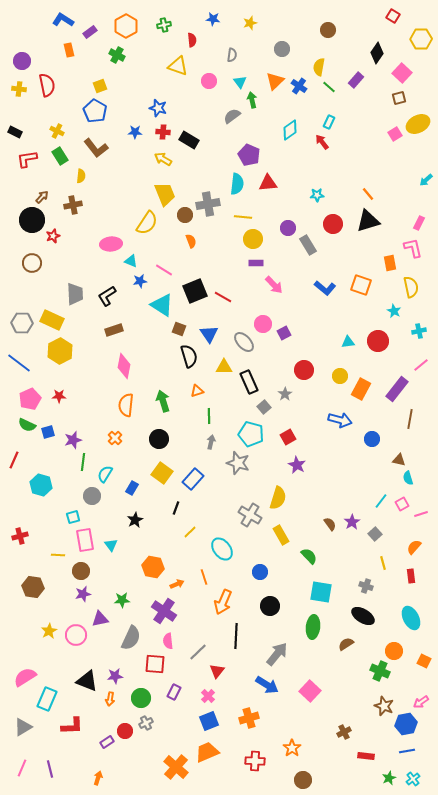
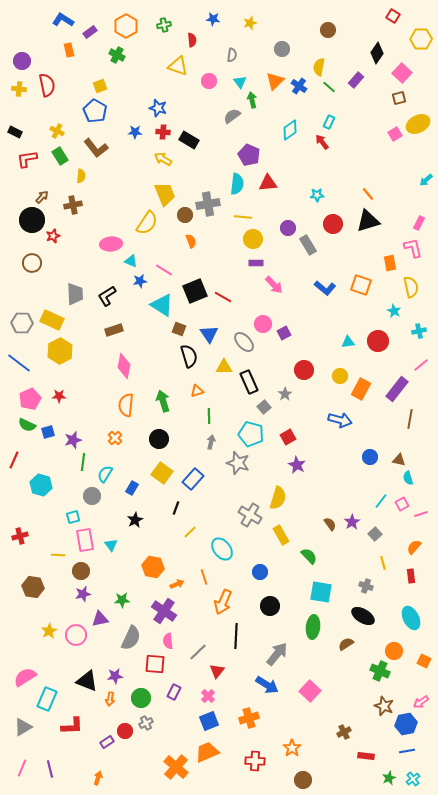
blue circle at (372, 439): moved 2 px left, 18 px down
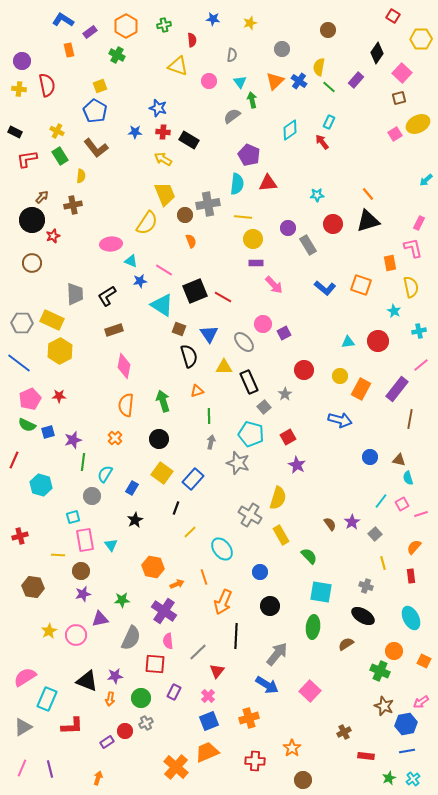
blue cross at (299, 86): moved 5 px up
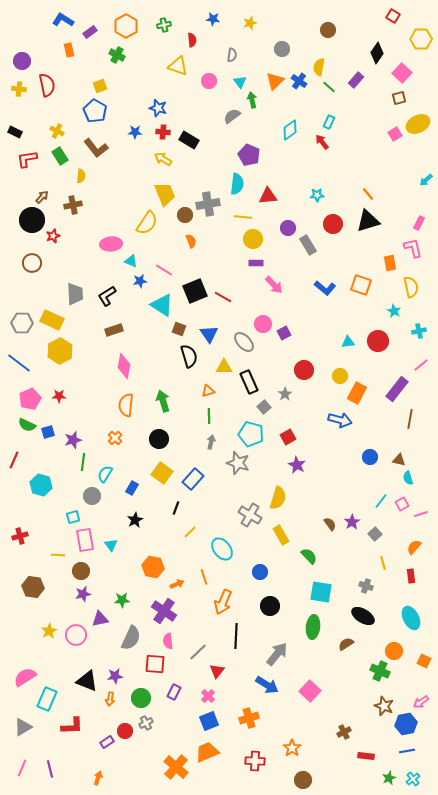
red triangle at (268, 183): moved 13 px down
orange rectangle at (361, 389): moved 4 px left, 4 px down
orange triangle at (197, 391): moved 11 px right
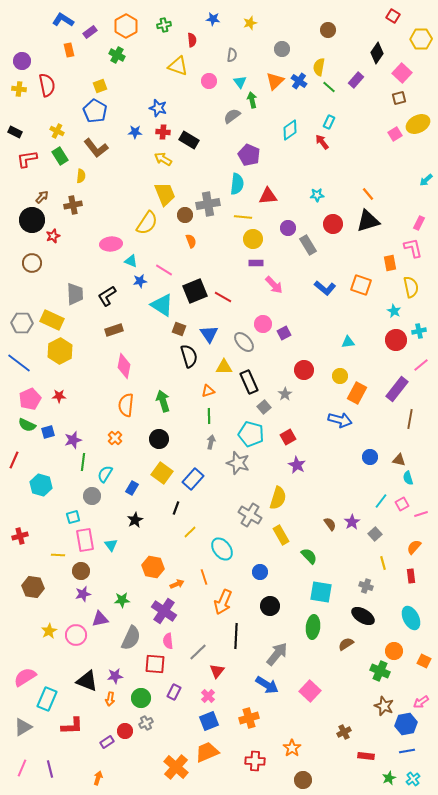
red circle at (378, 341): moved 18 px right, 1 px up
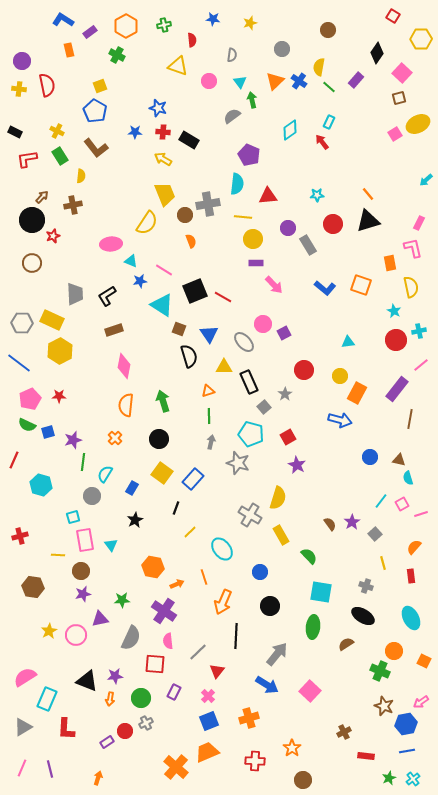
red L-shape at (72, 726): moved 6 px left, 3 px down; rotated 95 degrees clockwise
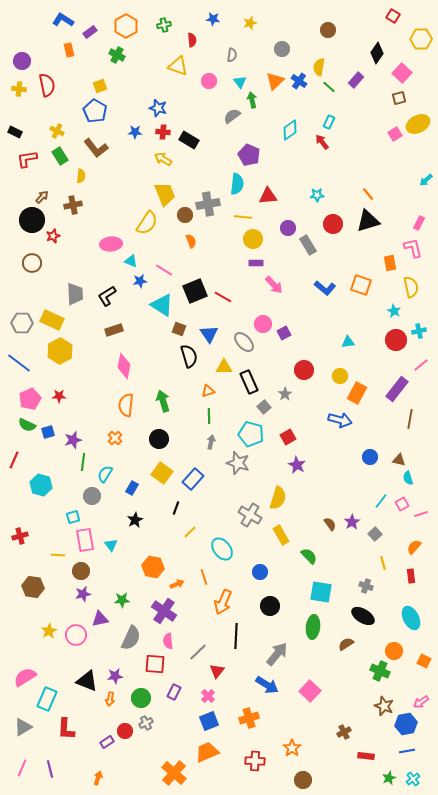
orange cross at (176, 767): moved 2 px left, 6 px down
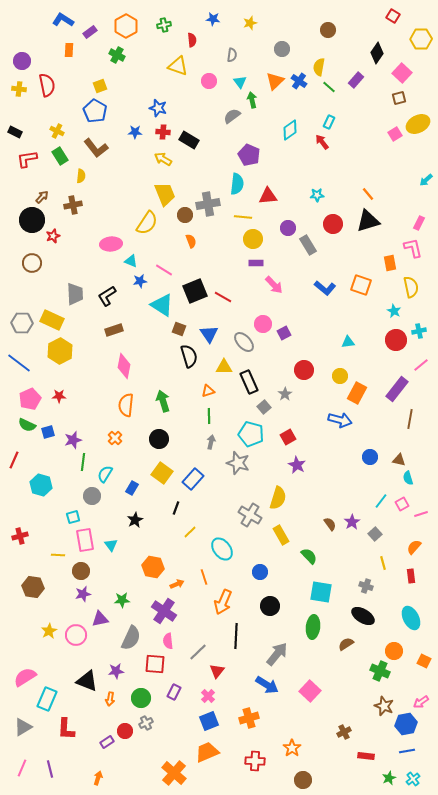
orange rectangle at (69, 50): rotated 16 degrees clockwise
purple star at (115, 676): moved 1 px right, 5 px up
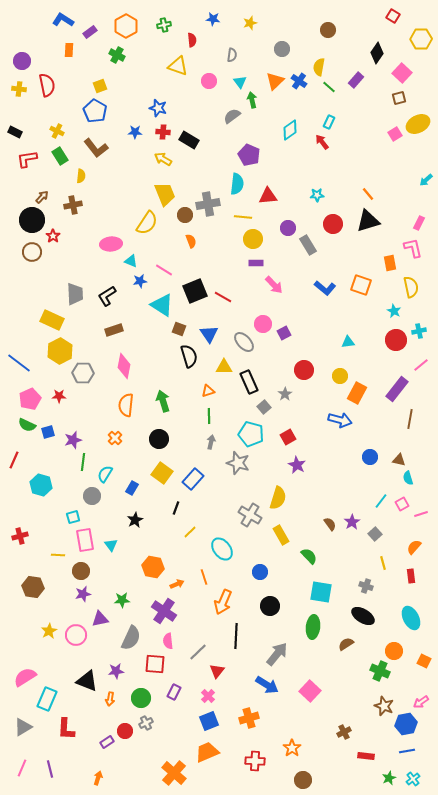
red star at (53, 236): rotated 16 degrees counterclockwise
brown circle at (32, 263): moved 11 px up
gray hexagon at (22, 323): moved 61 px right, 50 px down
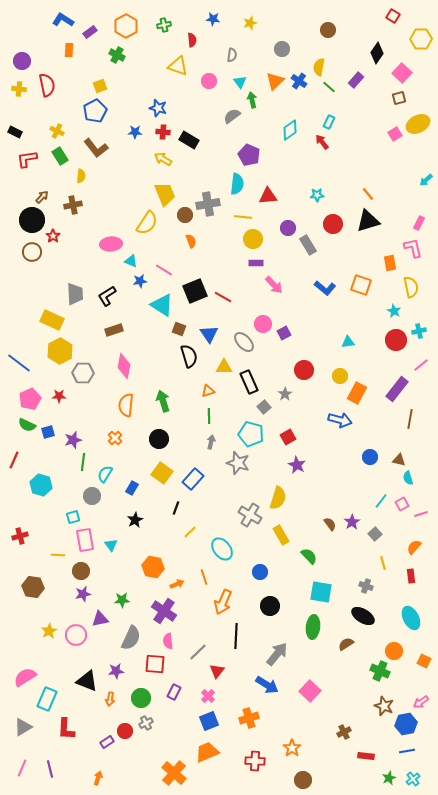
blue pentagon at (95, 111): rotated 15 degrees clockwise
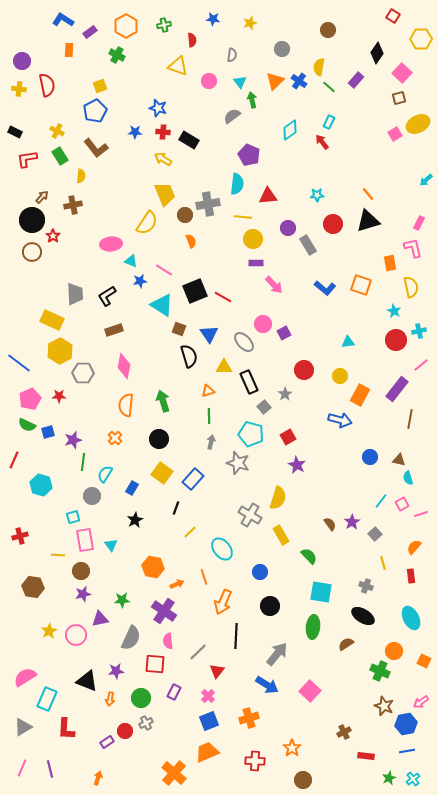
orange rectangle at (357, 393): moved 3 px right, 2 px down
